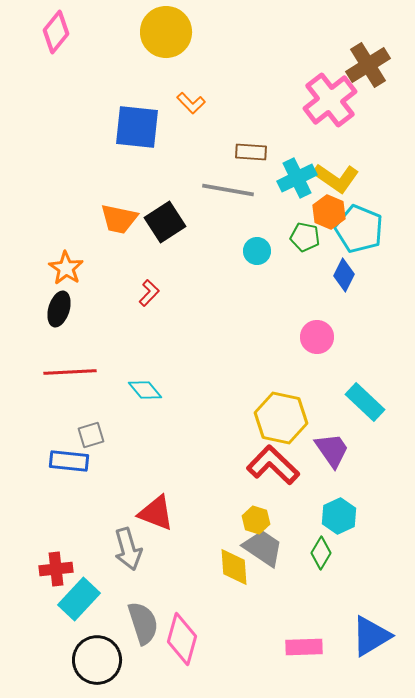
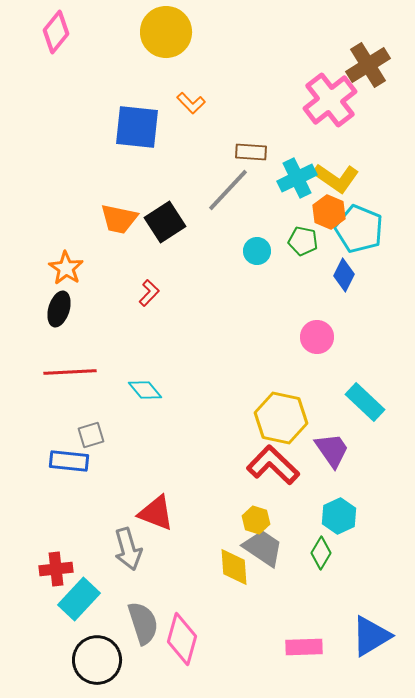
gray line at (228, 190): rotated 57 degrees counterclockwise
green pentagon at (305, 237): moved 2 px left, 4 px down
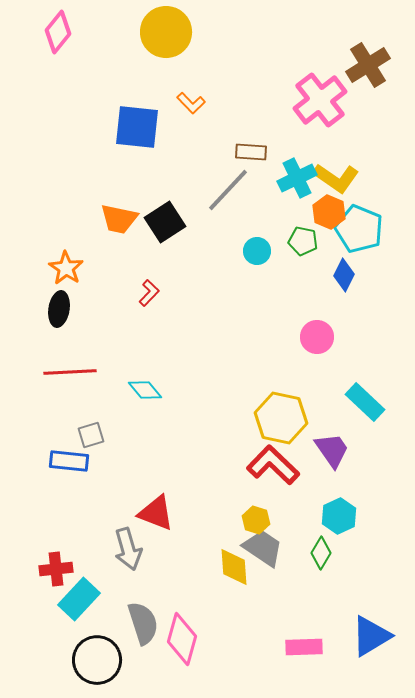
pink diamond at (56, 32): moved 2 px right
pink cross at (330, 100): moved 10 px left
black ellipse at (59, 309): rotated 8 degrees counterclockwise
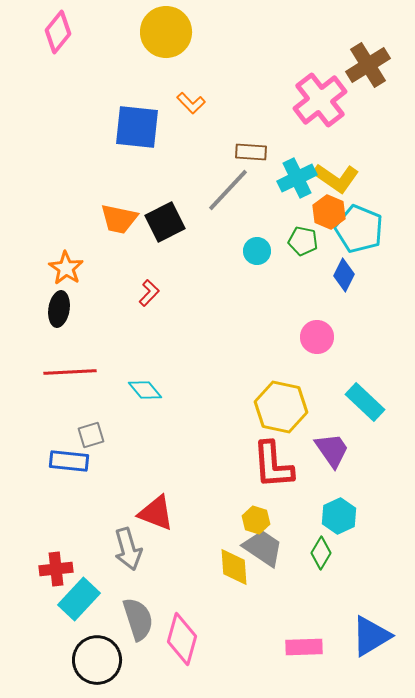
black square at (165, 222): rotated 6 degrees clockwise
yellow hexagon at (281, 418): moved 11 px up
red L-shape at (273, 465): rotated 138 degrees counterclockwise
gray semicircle at (143, 623): moved 5 px left, 4 px up
